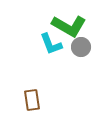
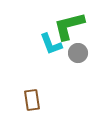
green L-shape: rotated 136 degrees clockwise
gray circle: moved 3 px left, 6 px down
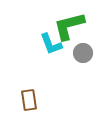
gray circle: moved 5 px right
brown rectangle: moved 3 px left
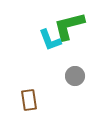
cyan L-shape: moved 1 px left, 4 px up
gray circle: moved 8 px left, 23 px down
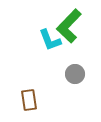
green L-shape: rotated 32 degrees counterclockwise
gray circle: moved 2 px up
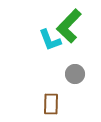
brown rectangle: moved 22 px right, 4 px down; rotated 10 degrees clockwise
